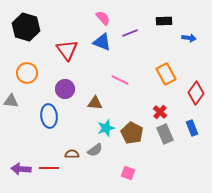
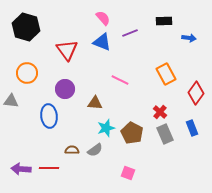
brown semicircle: moved 4 px up
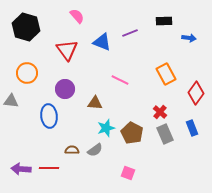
pink semicircle: moved 26 px left, 2 px up
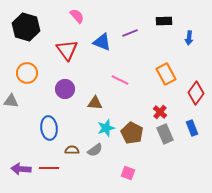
blue arrow: rotated 88 degrees clockwise
blue ellipse: moved 12 px down
